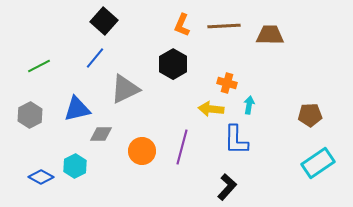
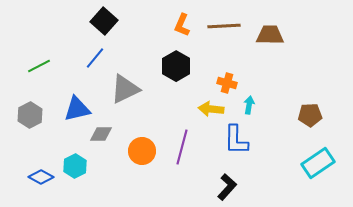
black hexagon: moved 3 px right, 2 px down
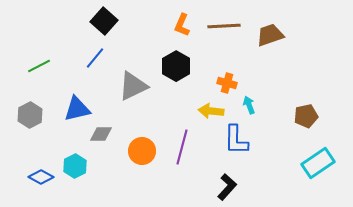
brown trapezoid: rotated 20 degrees counterclockwise
gray triangle: moved 8 px right, 3 px up
cyan arrow: rotated 30 degrees counterclockwise
yellow arrow: moved 2 px down
brown pentagon: moved 4 px left, 1 px down; rotated 10 degrees counterclockwise
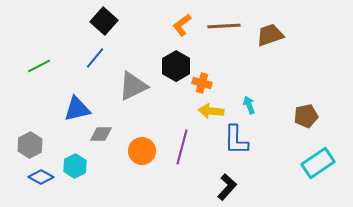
orange L-shape: rotated 30 degrees clockwise
orange cross: moved 25 px left
gray hexagon: moved 30 px down
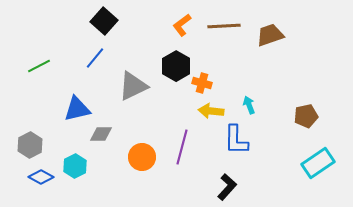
orange circle: moved 6 px down
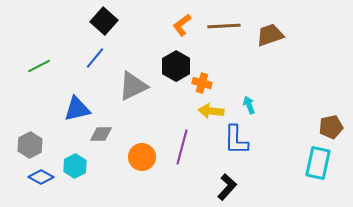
brown pentagon: moved 25 px right, 11 px down
cyan rectangle: rotated 44 degrees counterclockwise
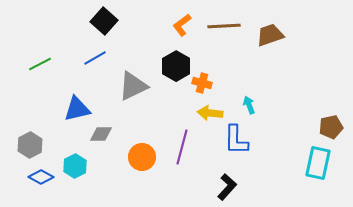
blue line: rotated 20 degrees clockwise
green line: moved 1 px right, 2 px up
yellow arrow: moved 1 px left, 2 px down
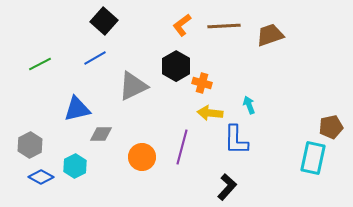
cyan rectangle: moved 5 px left, 5 px up
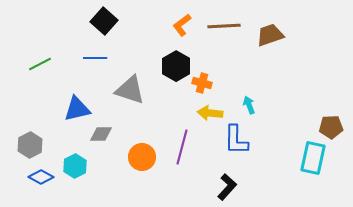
blue line: rotated 30 degrees clockwise
gray triangle: moved 3 px left, 4 px down; rotated 44 degrees clockwise
brown pentagon: rotated 10 degrees clockwise
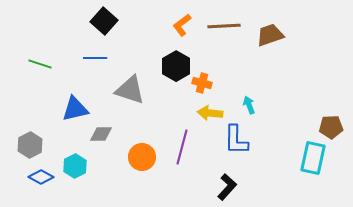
green line: rotated 45 degrees clockwise
blue triangle: moved 2 px left
